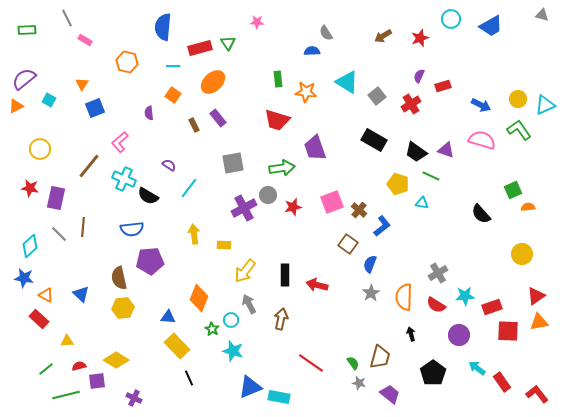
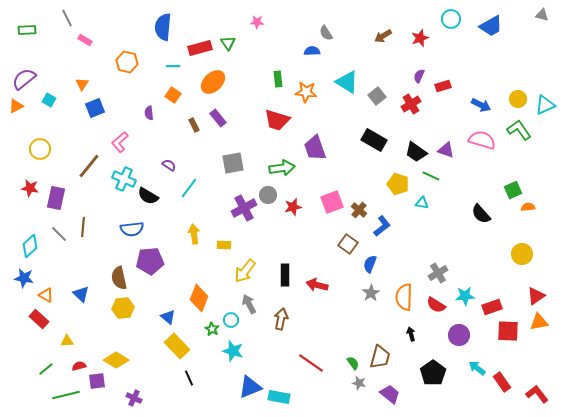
blue triangle at (168, 317): rotated 35 degrees clockwise
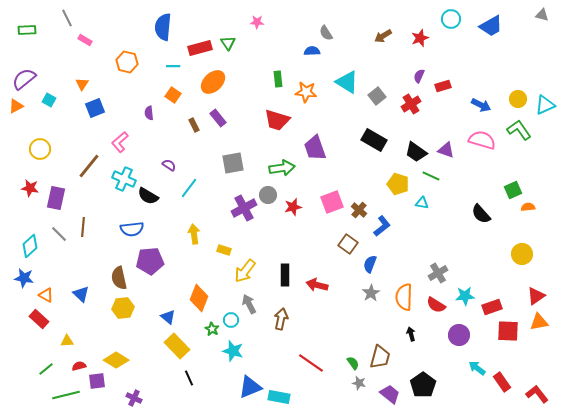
yellow rectangle at (224, 245): moved 5 px down; rotated 16 degrees clockwise
black pentagon at (433, 373): moved 10 px left, 12 px down
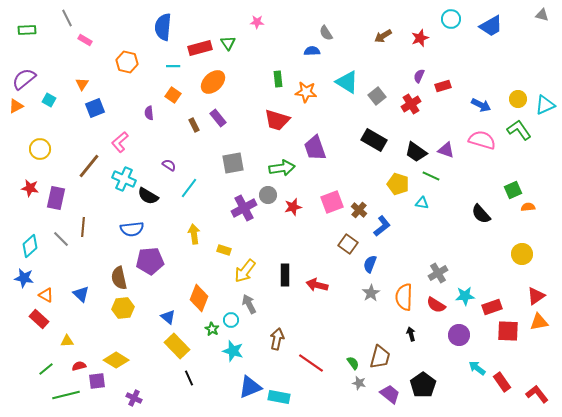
gray line at (59, 234): moved 2 px right, 5 px down
brown arrow at (281, 319): moved 4 px left, 20 px down
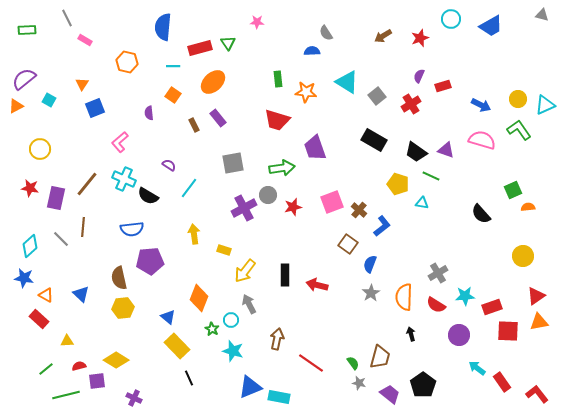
brown line at (89, 166): moved 2 px left, 18 px down
yellow circle at (522, 254): moved 1 px right, 2 px down
